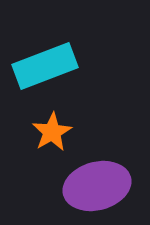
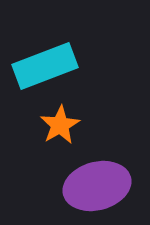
orange star: moved 8 px right, 7 px up
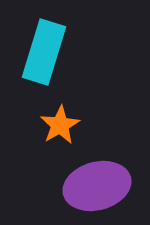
cyan rectangle: moved 1 px left, 14 px up; rotated 52 degrees counterclockwise
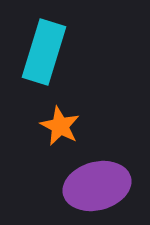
orange star: moved 1 px down; rotated 15 degrees counterclockwise
